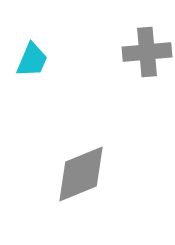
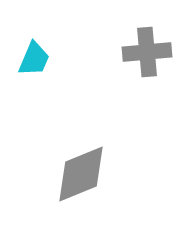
cyan trapezoid: moved 2 px right, 1 px up
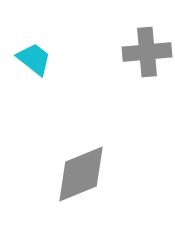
cyan trapezoid: rotated 75 degrees counterclockwise
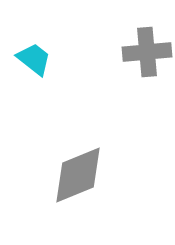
gray diamond: moved 3 px left, 1 px down
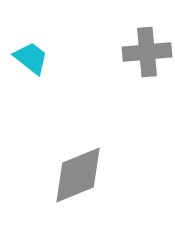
cyan trapezoid: moved 3 px left, 1 px up
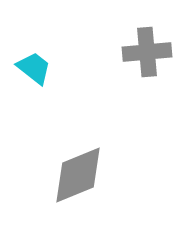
cyan trapezoid: moved 3 px right, 10 px down
